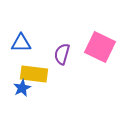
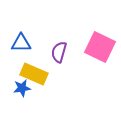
purple semicircle: moved 3 px left, 2 px up
yellow rectangle: rotated 16 degrees clockwise
blue star: rotated 18 degrees clockwise
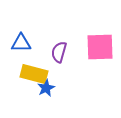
pink square: rotated 28 degrees counterclockwise
yellow rectangle: rotated 8 degrees counterclockwise
blue star: moved 24 px right; rotated 18 degrees counterclockwise
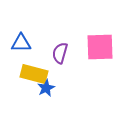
purple semicircle: moved 1 px right, 1 px down
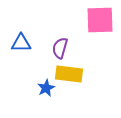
pink square: moved 27 px up
purple semicircle: moved 5 px up
yellow rectangle: moved 35 px right; rotated 8 degrees counterclockwise
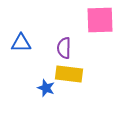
purple semicircle: moved 4 px right; rotated 15 degrees counterclockwise
blue star: rotated 24 degrees counterclockwise
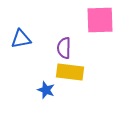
blue triangle: moved 4 px up; rotated 10 degrees counterclockwise
yellow rectangle: moved 1 px right, 2 px up
blue star: moved 2 px down
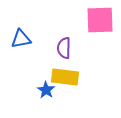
yellow rectangle: moved 5 px left, 5 px down
blue star: rotated 12 degrees clockwise
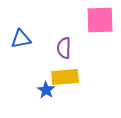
yellow rectangle: rotated 12 degrees counterclockwise
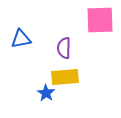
blue star: moved 3 px down
